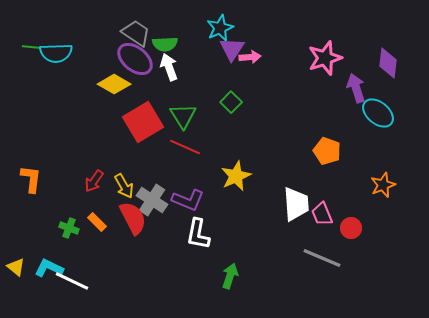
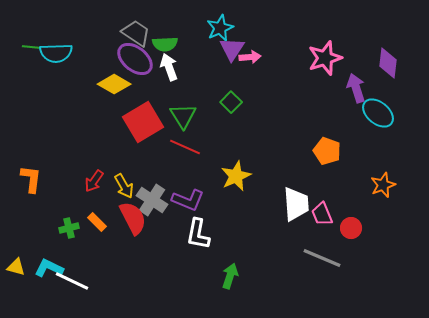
green cross: rotated 36 degrees counterclockwise
yellow triangle: rotated 24 degrees counterclockwise
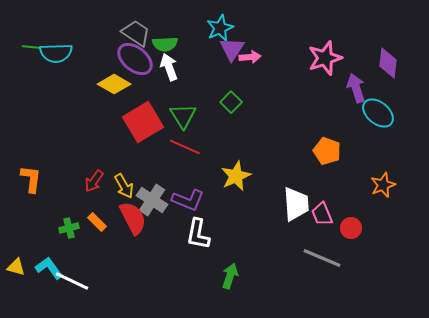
cyan L-shape: rotated 28 degrees clockwise
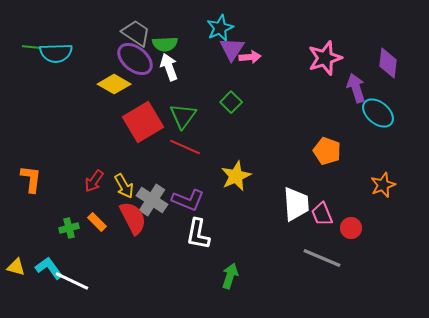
green triangle: rotated 8 degrees clockwise
